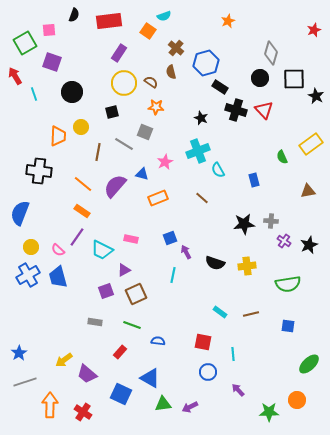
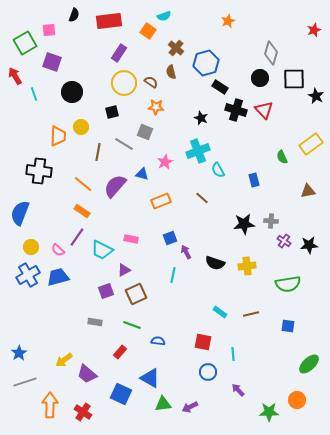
orange rectangle at (158, 198): moved 3 px right, 3 px down
black star at (309, 245): rotated 18 degrees clockwise
blue trapezoid at (58, 277): rotated 90 degrees clockwise
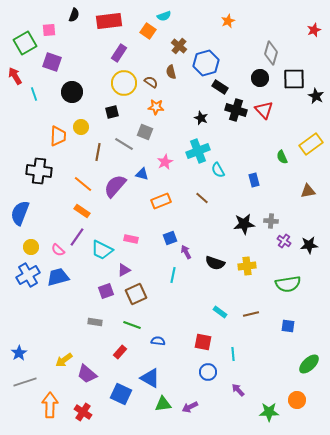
brown cross at (176, 48): moved 3 px right, 2 px up
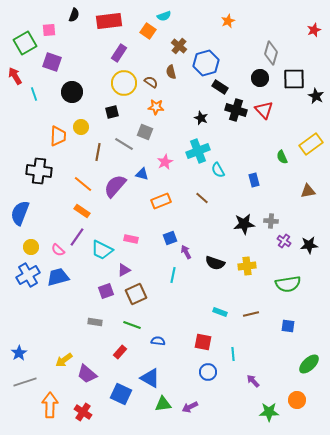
cyan rectangle at (220, 312): rotated 16 degrees counterclockwise
purple arrow at (238, 390): moved 15 px right, 9 px up
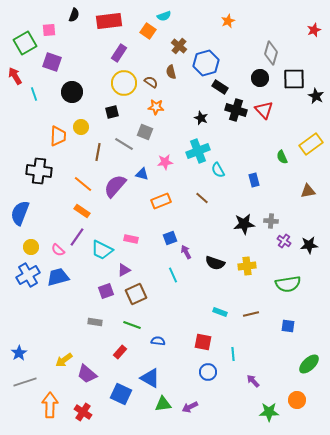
pink star at (165, 162): rotated 21 degrees clockwise
cyan line at (173, 275): rotated 35 degrees counterclockwise
